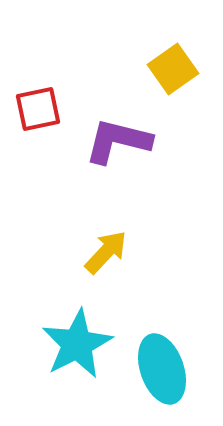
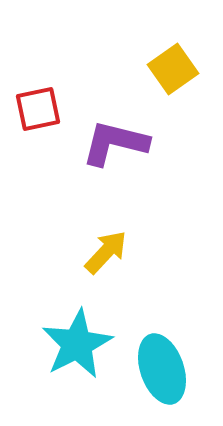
purple L-shape: moved 3 px left, 2 px down
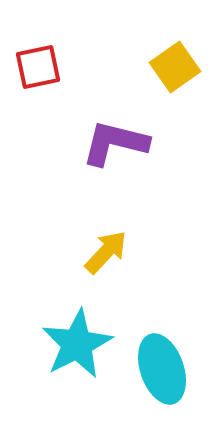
yellow square: moved 2 px right, 2 px up
red square: moved 42 px up
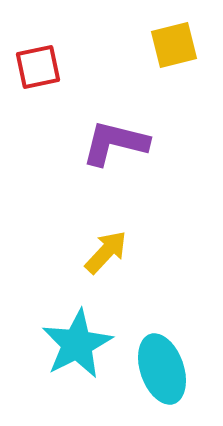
yellow square: moved 1 px left, 22 px up; rotated 21 degrees clockwise
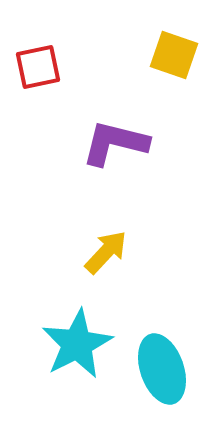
yellow square: moved 10 px down; rotated 33 degrees clockwise
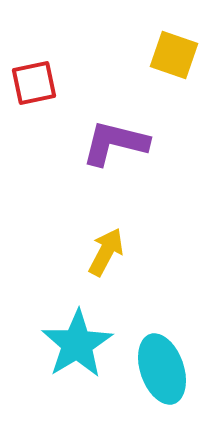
red square: moved 4 px left, 16 px down
yellow arrow: rotated 15 degrees counterclockwise
cyan star: rotated 4 degrees counterclockwise
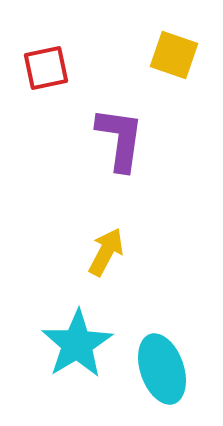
red square: moved 12 px right, 15 px up
purple L-shape: moved 5 px right, 4 px up; rotated 84 degrees clockwise
